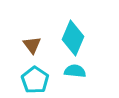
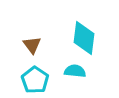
cyan diamond: moved 11 px right; rotated 16 degrees counterclockwise
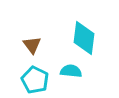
cyan semicircle: moved 4 px left
cyan pentagon: rotated 8 degrees counterclockwise
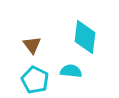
cyan diamond: moved 1 px right, 1 px up
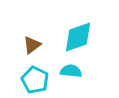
cyan diamond: moved 7 px left; rotated 64 degrees clockwise
brown triangle: rotated 30 degrees clockwise
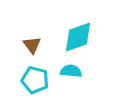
brown triangle: rotated 30 degrees counterclockwise
cyan pentagon: rotated 12 degrees counterclockwise
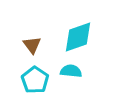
cyan pentagon: rotated 20 degrees clockwise
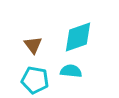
brown triangle: moved 1 px right
cyan pentagon: rotated 24 degrees counterclockwise
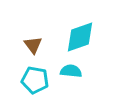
cyan diamond: moved 2 px right
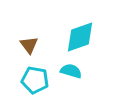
brown triangle: moved 4 px left
cyan semicircle: rotated 10 degrees clockwise
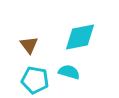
cyan diamond: rotated 8 degrees clockwise
cyan semicircle: moved 2 px left, 1 px down
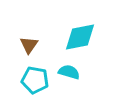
brown triangle: rotated 12 degrees clockwise
